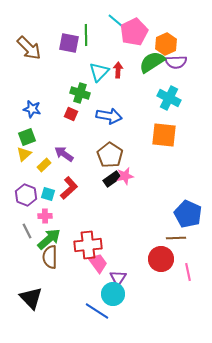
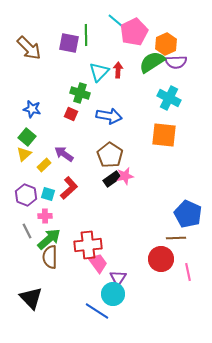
green square: rotated 30 degrees counterclockwise
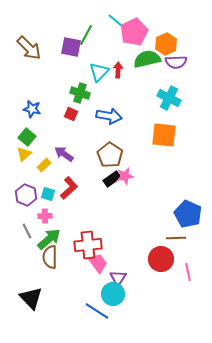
green line: rotated 30 degrees clockwise
purple square: moved 2 px right, 4 px down
green semicircle: moved 5 px left, 3 px up; rotated 20 degrees clockwise
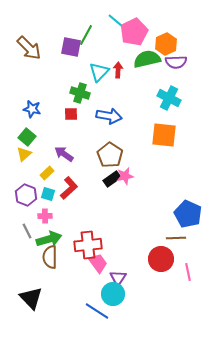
red square: rotated 24 degrees counterclockwise
yellow rectangle: moved 3 px right, 8 px down
green arrow: rotated 25 degrees clockwise
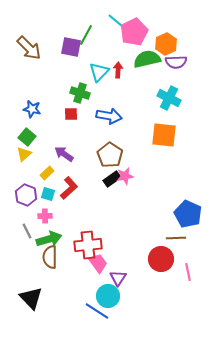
cyan circle: moved 5 px left, 2 px down
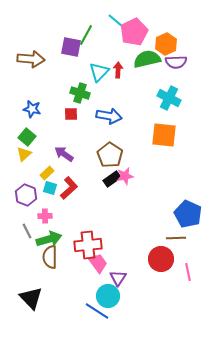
brown arrow: moved 2 px right, 11 px down; rotated 40 degrees counterclockwise
cyan square: moved 2 px right, 6 px up
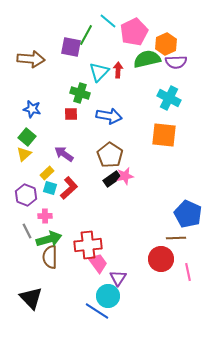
cyan line: moved 8 px left
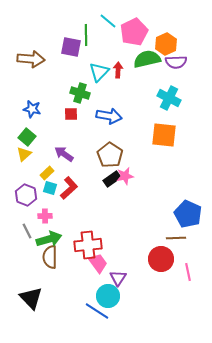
green line: rotated 30 degrees counterclockwise
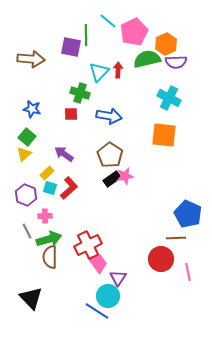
red cross: rotated 20 degrees counterclockwise
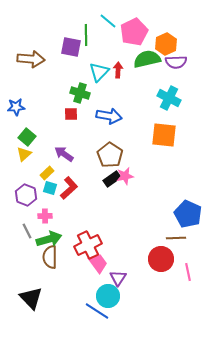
blue star: moved 16 px left, 2 px up; rotated 18 degrees counterclockwise
